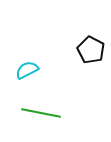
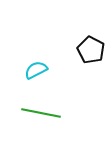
cyan semicircle: moved 9 px right
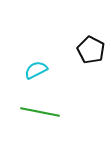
green line: moved 1 px left, 1 px up
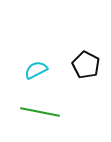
black pentagon: moved 5 px left, 15 px down
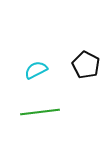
green line: rotated 18 degrees counterclockwise
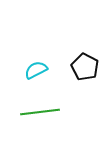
black pentagon: moved 1 px left, 2 px down
